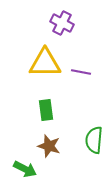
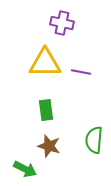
purple cross: rotated 15 degrees counterclockwise
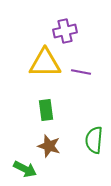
purple cross: moved 3 px right, 8 px down; rotated 25 degrees counterclockwise
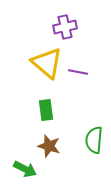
purple cross: moved 4 px up
yellow triangle: moved 2 px right; rotated 40 degrees clockwise
purple line: moved 3 px left
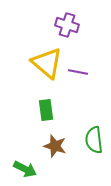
purple cross: moved 2 px right, 2 px up; rotated 30 degrees clockwise
green semicircle: rotated 12 degrees counterclockwise
brown star: moved 6 px right
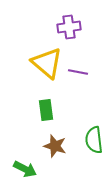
purple cross: moved 2 px right, 2 px down; rotated 25 degrees counterclockwise
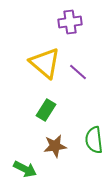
purple cross: moved 1 px right, 5 px up
yellow triangle: moved 2 px left
purple line: rotated 30 degrees clockwise
green rectangle: rotated 40 degrees clockwise
brown star: rotated 25 degrees counterclockwise
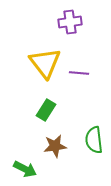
yellow triangle: rotated 12 degrees clockwise
purple line: moved 1 px right, 1 px down; rotated 36 degrees counterclockwise
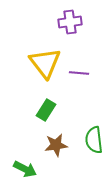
brown star: moved 1 px right, 1 px up
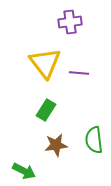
green arrow: moved 1 px left, 2 px down
